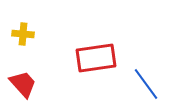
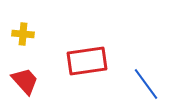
red rectangle: moved 9 px left, 3 px down
red trapezoid: moved 2 px right, 3 px up
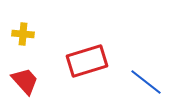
red rectangle: rotated 9 degrees counterclockwise
blue line: moved 2 px up; rotated 16 degrees counterclockwise
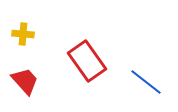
red rectangle: rotated 72 degrees clockwise
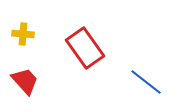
red rectangle: moved 2 px left, 13 px up
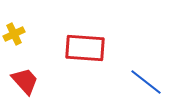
yellow cross: moved 9 px left; rotated 30 degrees counterclockwise
red rectangle: rotated 51 degrees counterclockwise
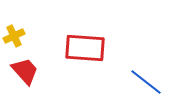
yellow cross: moved 2 px down
red trapezoid: moved 10 px up
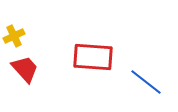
red rectangle: moved 8 px right, 9 px down
red trapezoid: moved 2 px up
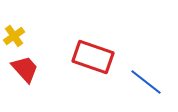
yellow cross: rotated 10 degrees counterclockwise
red rectangle: rotated 15 degrees clockwise
